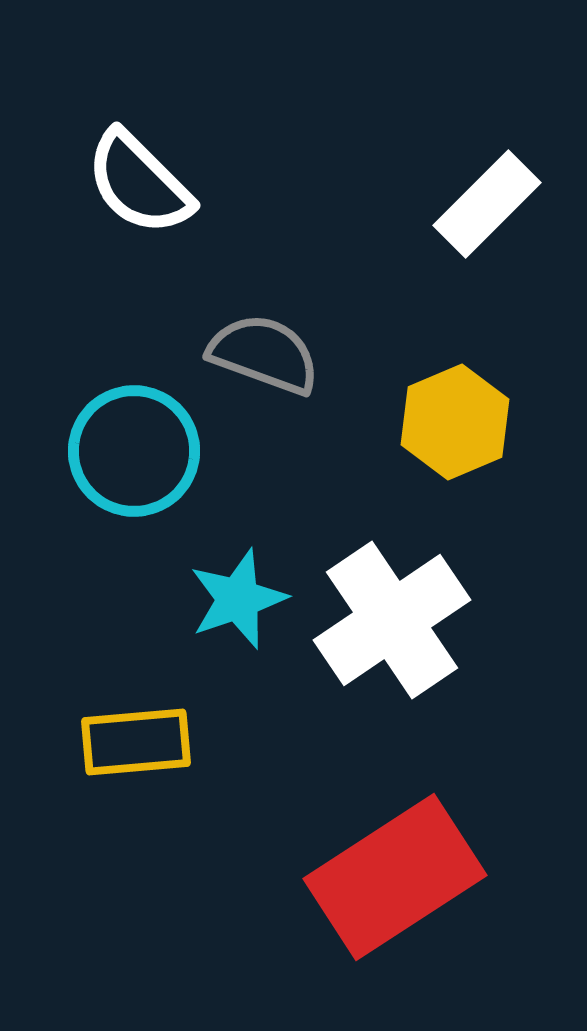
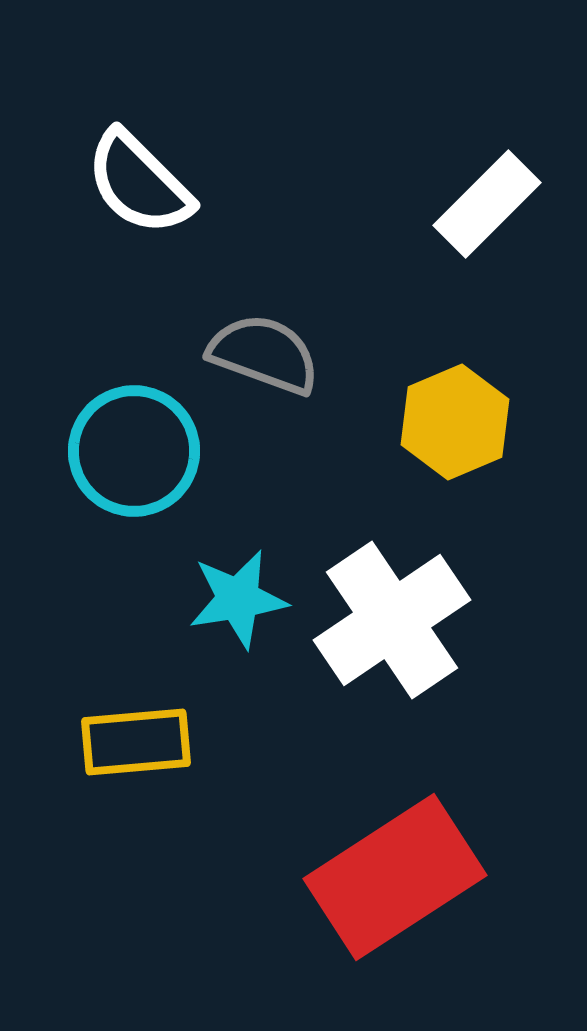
cyan star: rotated 10 degrees clockwise
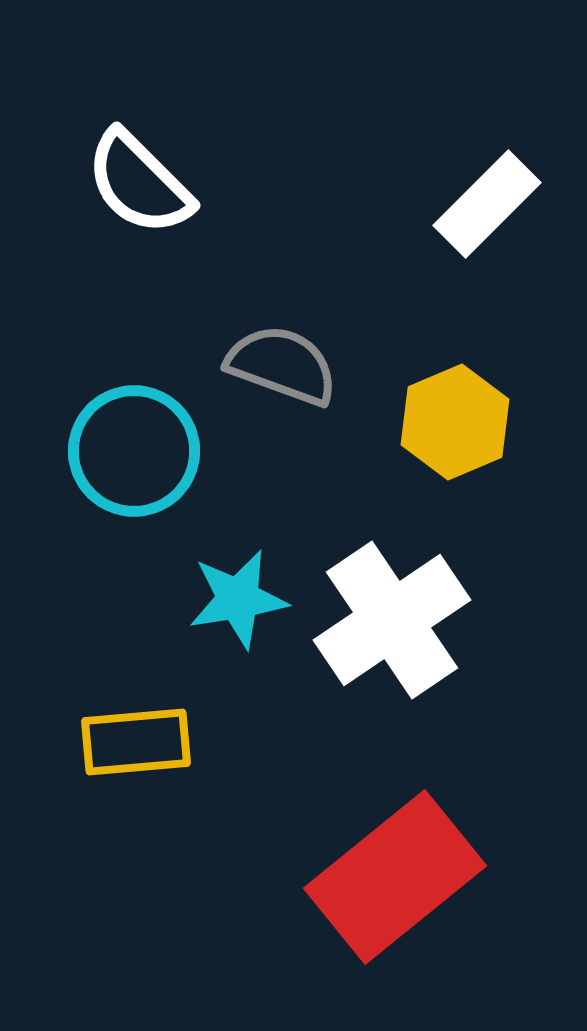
gray semicircle: moved 18 px right, 11 px down
red rectangle: rotated 6 degrees counterclockwise
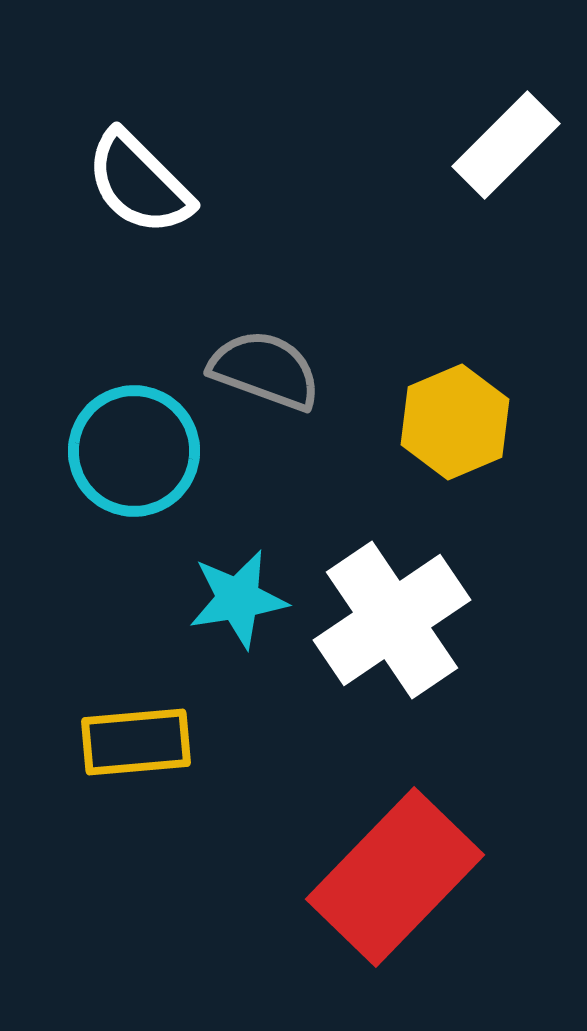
white rectangle: moved 19 px right, 59 px up
gray semicircle: moved 17 px left, 5 px down
red rectangle: rotated 7 degrees counterclockwise
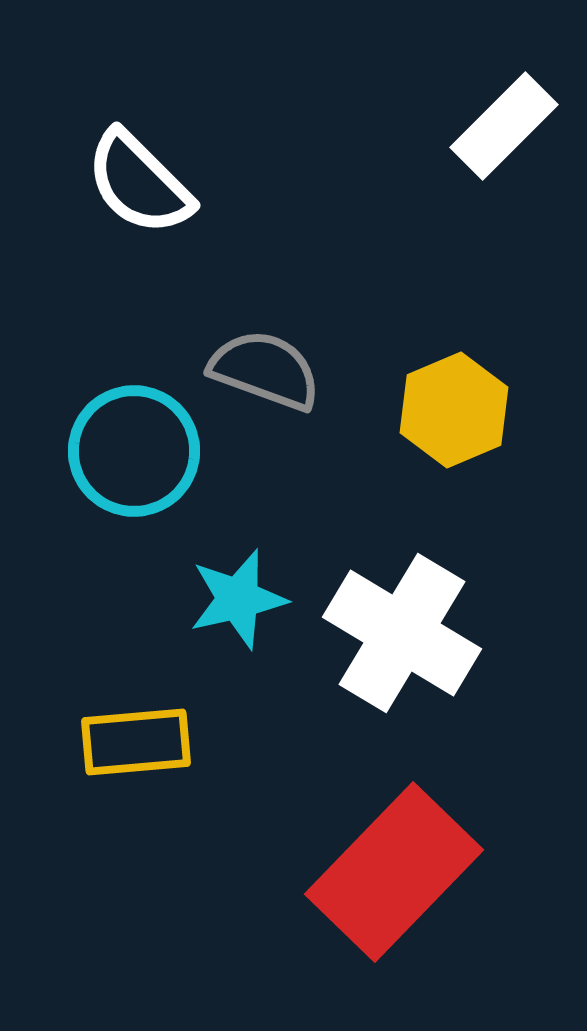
white rectangle: moved 2 px left, 19 px up
yellow hexagon: moved 1 px left, 12 px up
cyan star: rotated 4 degrees counterclockwise
white cross: moved 10 px right, 13 px down; rotated 25 degrees counterclockwise
red rectangle: moved 1 px left, 5 px up
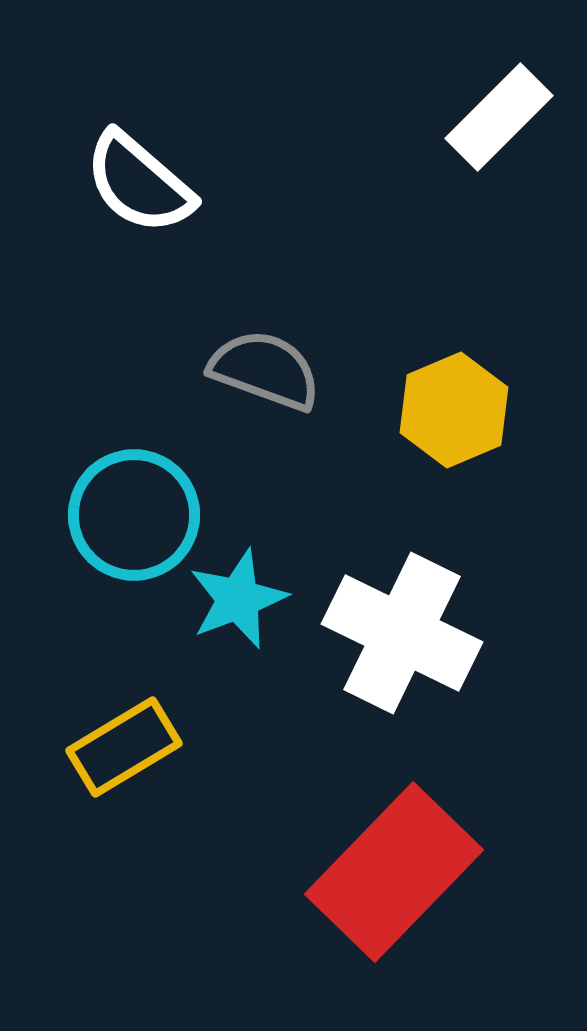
white rectangle: moved 5 px left, 9 px up
white semicircle: rotated 4 degrees counterclockwise
cyan circle: moved 64 px down
cyan star: rotated 8 degrees counterclockwise
white cross: rotated 5 degrees counterclockwise
yellow rectangle: moved 12 px left, 5 px down; rotated 26 degrees counterclockwise
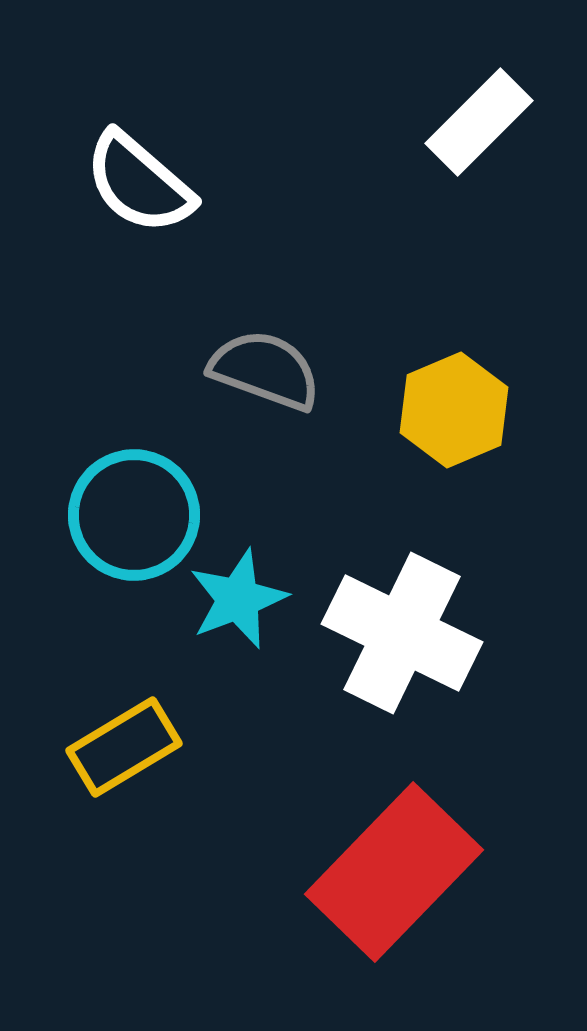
white rectangle: moved 20 px left, 5 px down
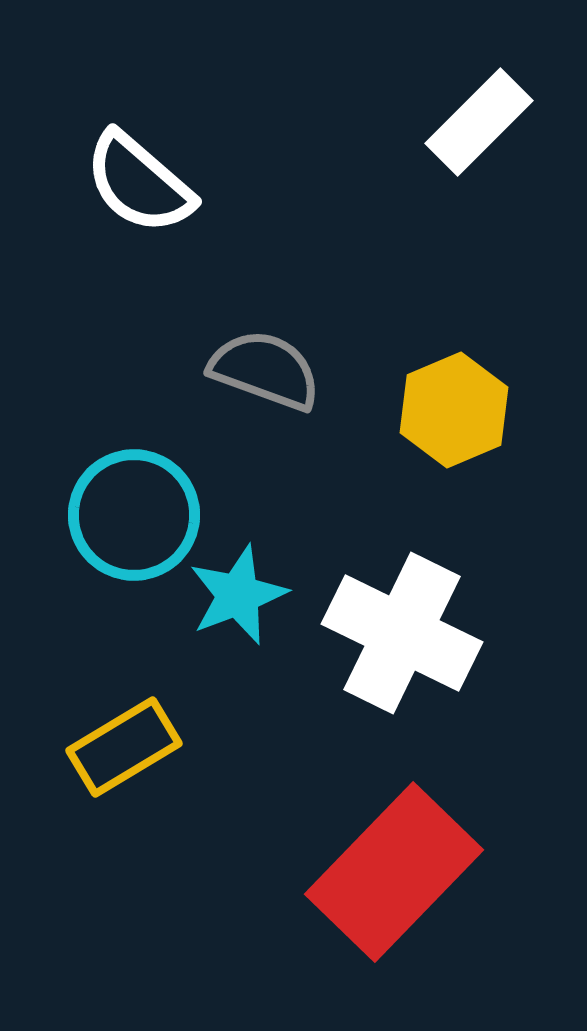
cyan star: moved 4 px up
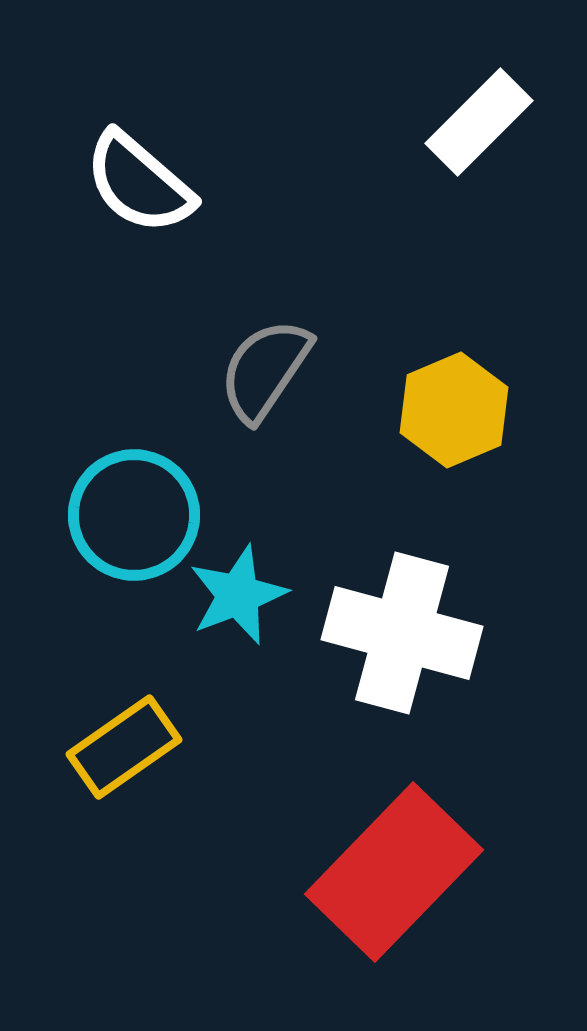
gray semicircle: rotated 76 degrees counterclockwise
white cross: rotated 11 degrees counterclockwise
yellow rectangle: rotated 4 degrees counterclockwise
